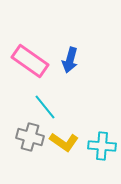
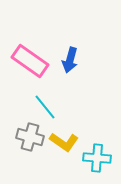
cyan cross: moved 5 px left, 12 px down
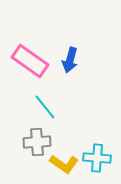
gray cross: moved 7 px right, 5 px down; rotated 20 degrees counterclockwise
yellow L-shape: moved 22 px down
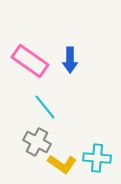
blue arrow: rotated 15 degrees counterclockwise
gray cross: rotated 32 degrees clockwise
yellow L-shape: moved 2 px left
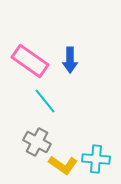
cyan line: moved 6 px up
cyan cross: moved 1 px left, 1 px down
yellow L-shape: moved 1 px right, 1 px down
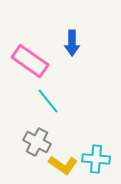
blue arrow: moved 2 px right, 17 px up
cyan line: moved 3 px right
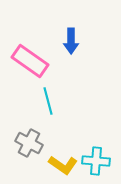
blue arrow: moved 1 px left, 2 px up
cyan line: rotated 24 degrees clockwise
gray cross: moved 8 px left, 1 px down
cyan cross: moved 2 px down
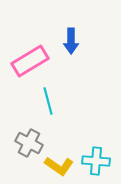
pink rectangle: rotated 66 degrees counterclockwise
yellow L-shape: moved 4 px left, 1 px down
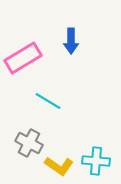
pink rectangle: moved 7 px left, 3 px up
cyan line: rotated 44 degrees counterclockwise
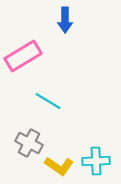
blue arrow: moved 6 px left, 21 px up
pink rectangle: moved 2 px up
cyan cross: rotated 8 degrees counterclockwise
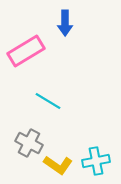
blue arrow: moved 3 px down
pink rectangle: moved 3 px right, 5 px up
cyan cross: rotated 8 degrees counterclockwise
yellow L-shape: moved 1 px left, 1 px up
